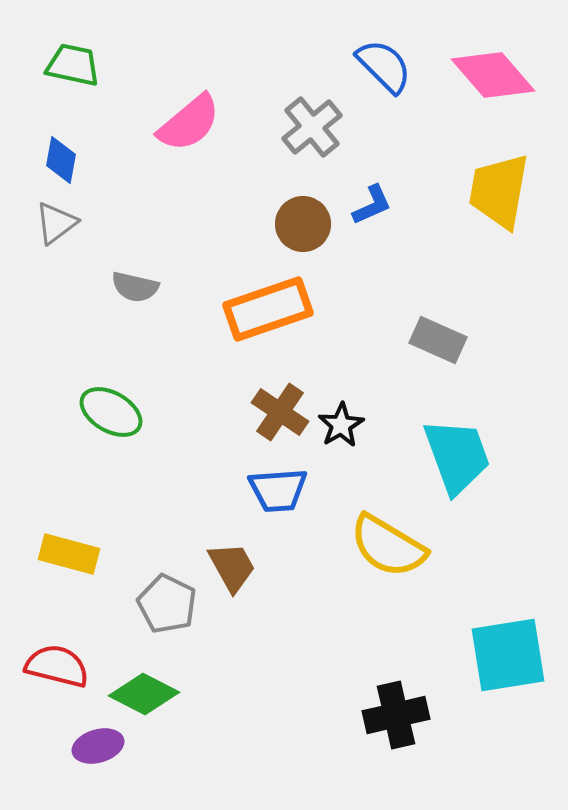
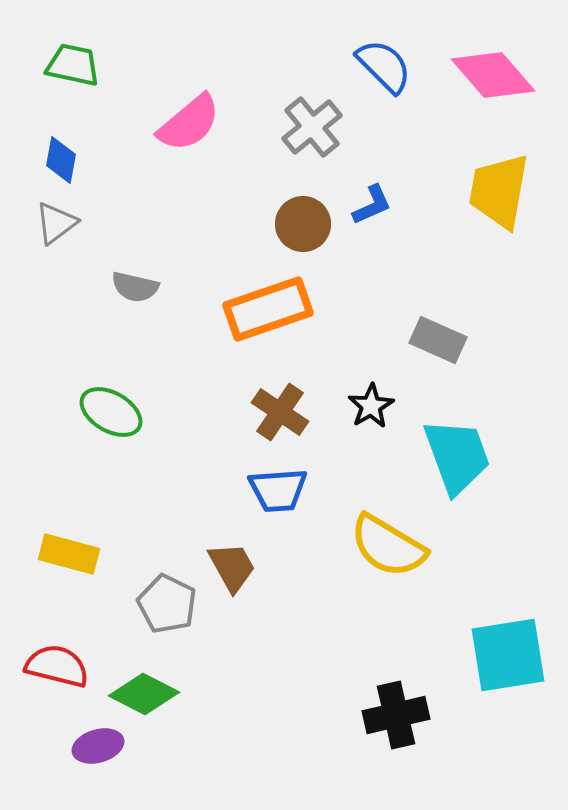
black star: moved 30 px right, 19 px up
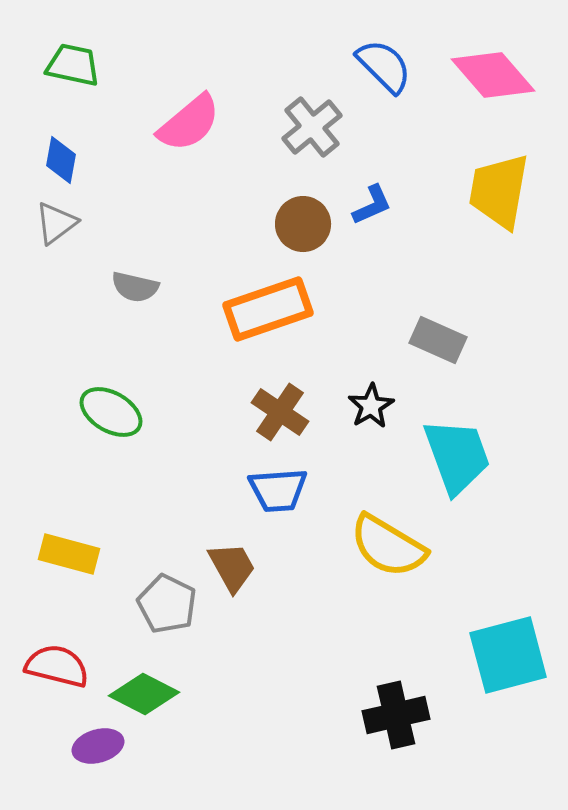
cyan square: rotated 6 degrees counterclockwise
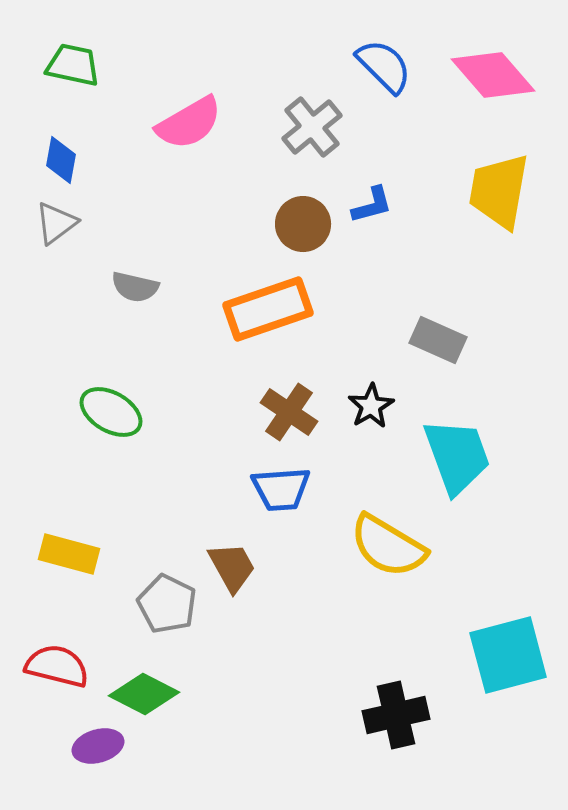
pink semicircle: rotated 10 degrees clockwise
blue L-shape: rotated 9 degrees clockwise
brown cross: moved 9 px right
blue trapezoid: moved 3 px right, 1 px up
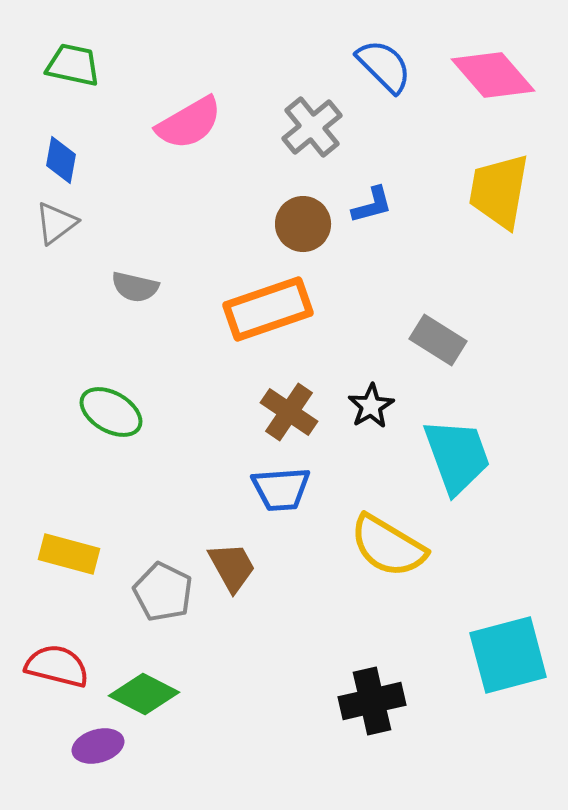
gray rectangle: rotated 8 degrees clockwise
gray pentagon: moved 4 px left, 12 px up
black cross: moved 24 px left, 14 px up
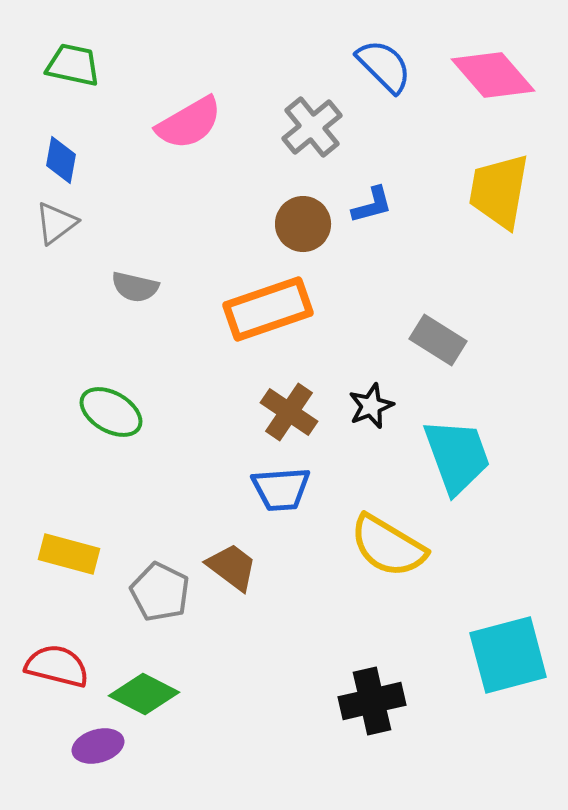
black star: rotated 9 degrees clockwise
brown trapezoid: rotated 24 degrees counterclockwise
gray pentagon: moved 3 px left
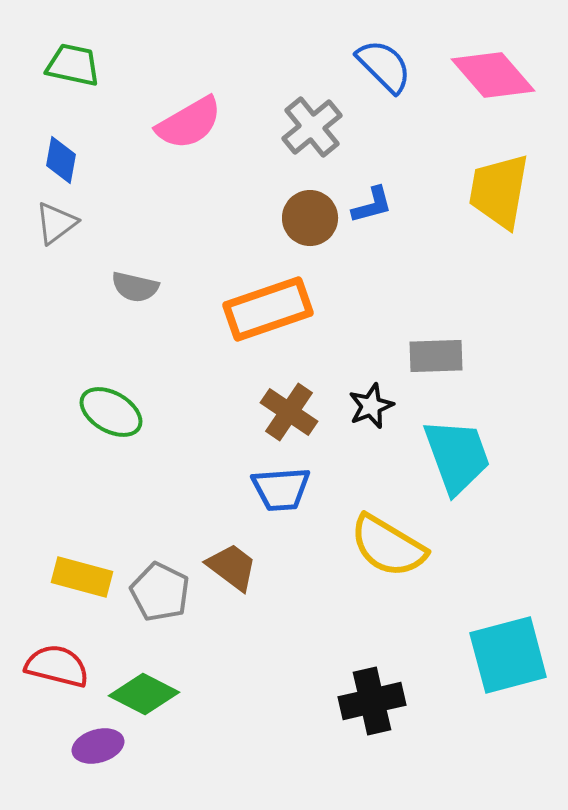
brown circle: moved 7 px right, 6 px up
gray rectangle: moved 2 px left, 16 px down; rotated 34 degrees counterclockwise
yellow rectangle: moved 13 px right, 23 px down
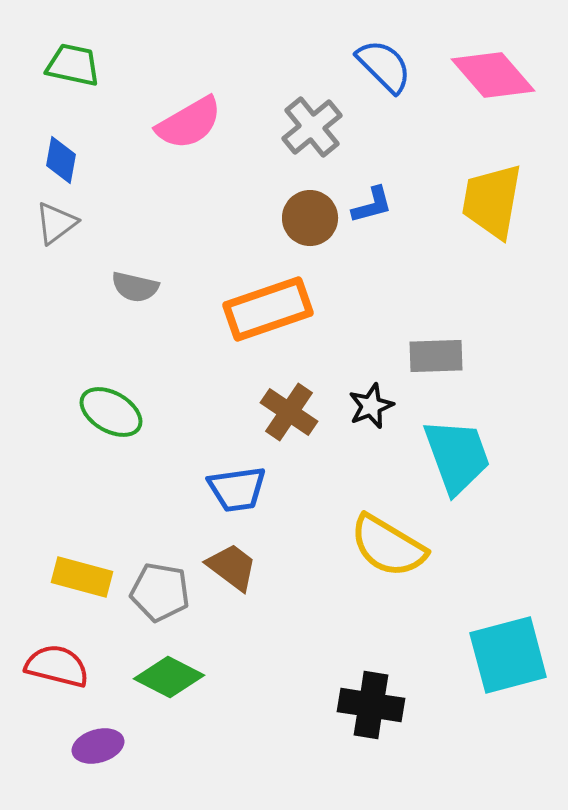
yellow trapezoid: moved 7 px left, 10 px down
blue trapezoid: moved 44 px left; rotated 4 degrees counterclockwise
gray pentagon: rotated 16 degrees counterclockwise
green diamond: moved 25 px right, 17 px up
black cross: moved 1 px left, 4 px down; rotated 22 degrees clockwise
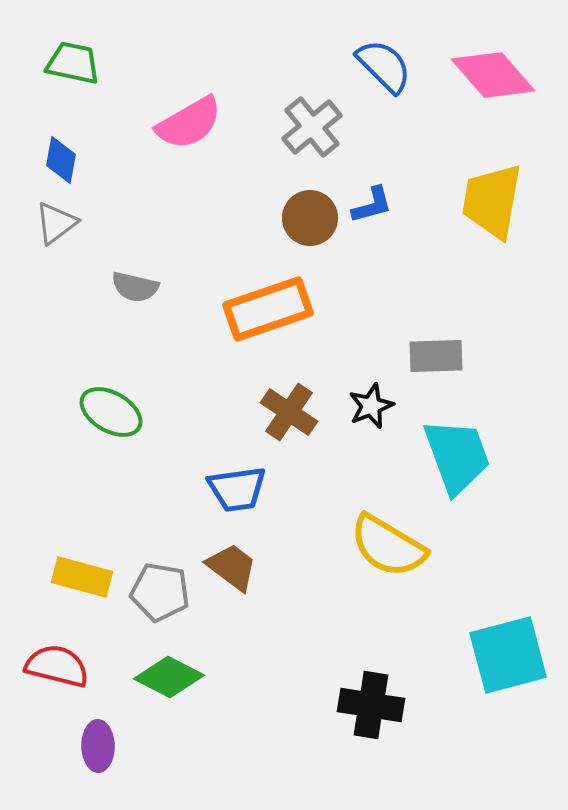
green trapezoid: moved 2 px up
purple ellipse: rotated 75 degrees counterclockwise
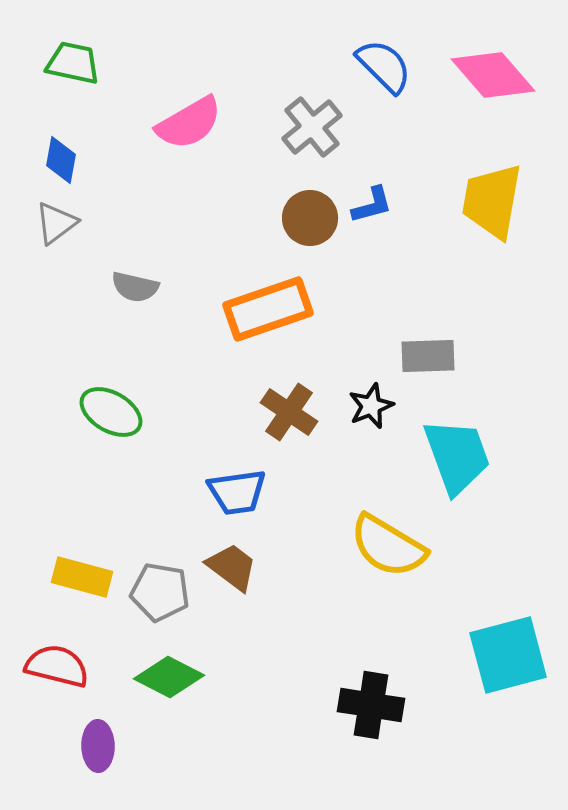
gray rectangle: moved 8 px left
blue trapezoid: moved 3 px down
